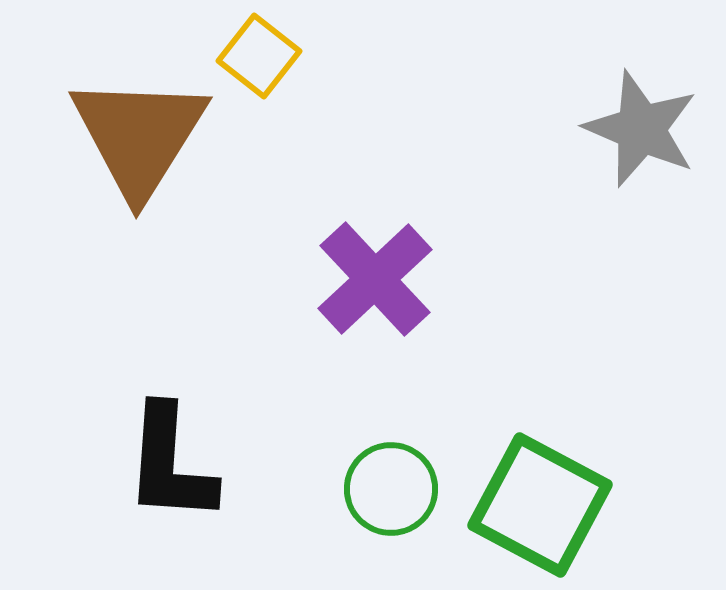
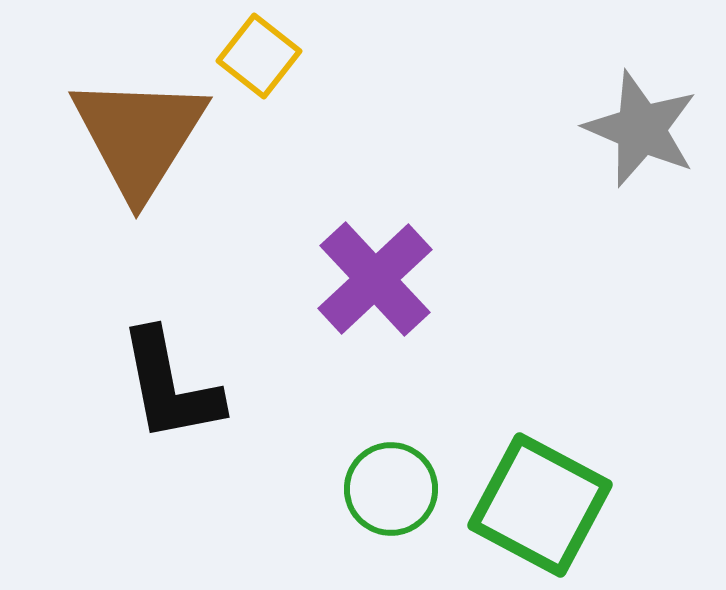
black L-shape: moved 78 px up; rotated 15 degrees counterclockwise
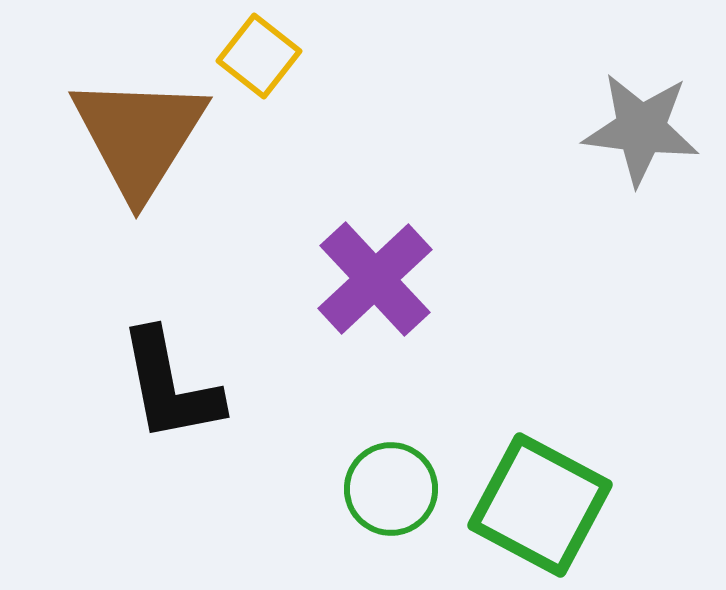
gray star: rotated 16 degrees counterclockwise
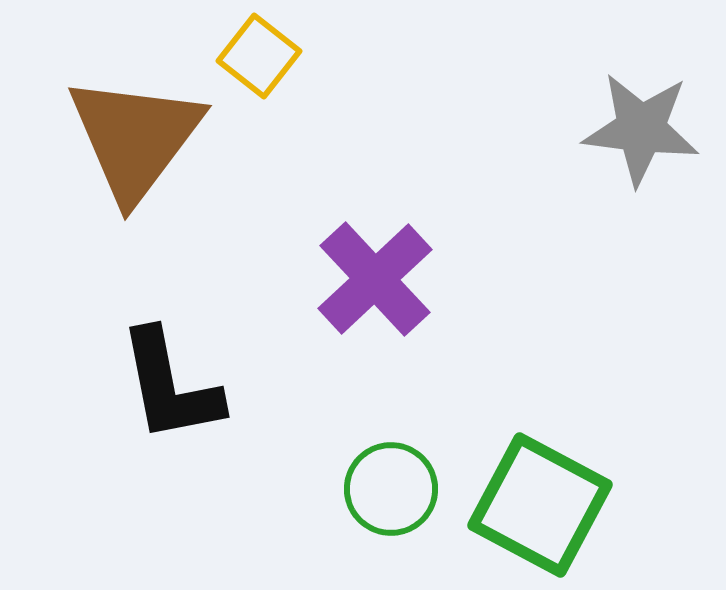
brown triangle: moved 4 px left, 2 px down; rotated 5 degrees clockwise
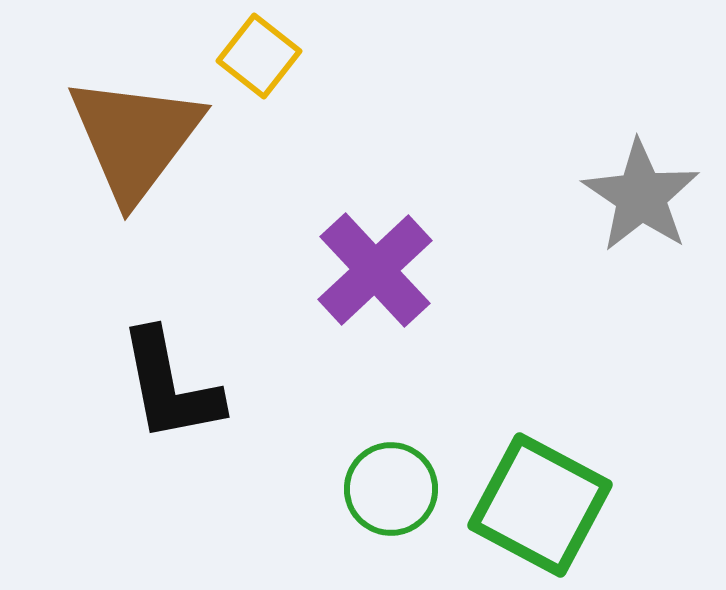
gray star: moved 67 px down; rotated 27 degrees clockwise
purple cross: moved 9 px up
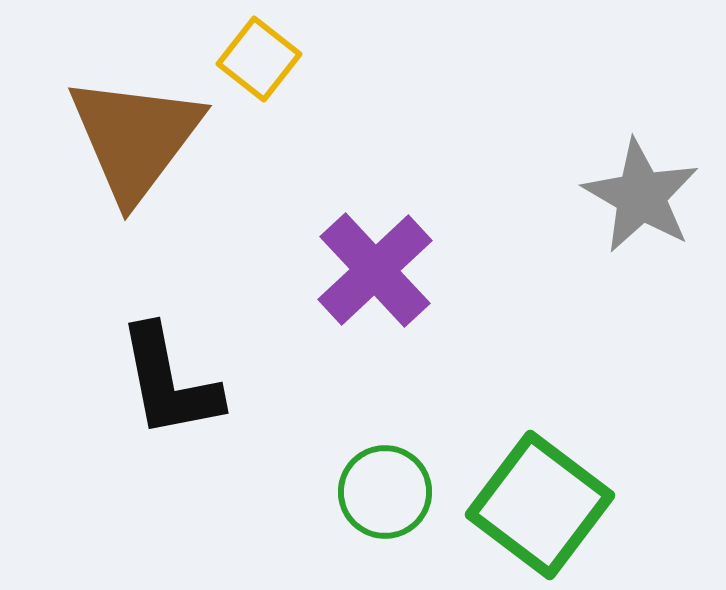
yellow square: moved 3 px down
gray star: rotated 4 degrees counterclockwise
black L-shape: moved 1 px left, 4 px up
green circle: moved 6 px left, 3 px down
green square: rotated 9 degrees clockwise
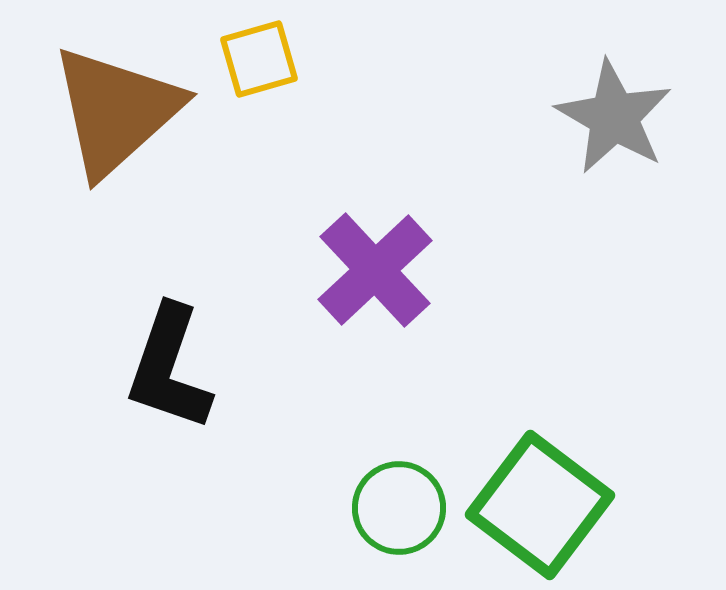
yellow square: rotated 36 degrees clockwise
brown triangle: moved 19 px left, 27 px up; rotated 11 degrees clockwise
gray star: moved 27 px left, 79 px up
black L-shape: moved 14 px up; rotated 30 degrees clockwise
green circle: moved 14 px right, 16 px down
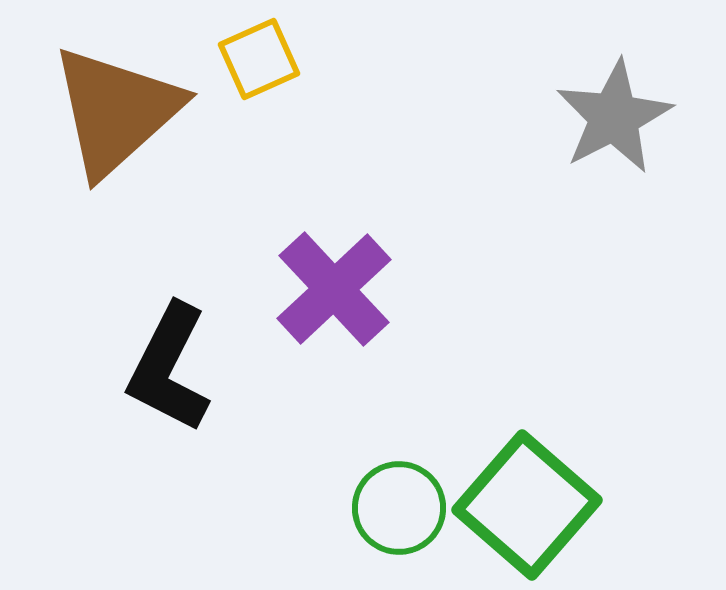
yellow square: rotated 8 degrees counterclockwise
gray star: rotated 15 degrees clockwise
purple cross: moved 41 px left, 19 px down
black L-shape: rotated 8 degrees clockwise
green square: moved 13 px left; rotated 4 degrees clockwise
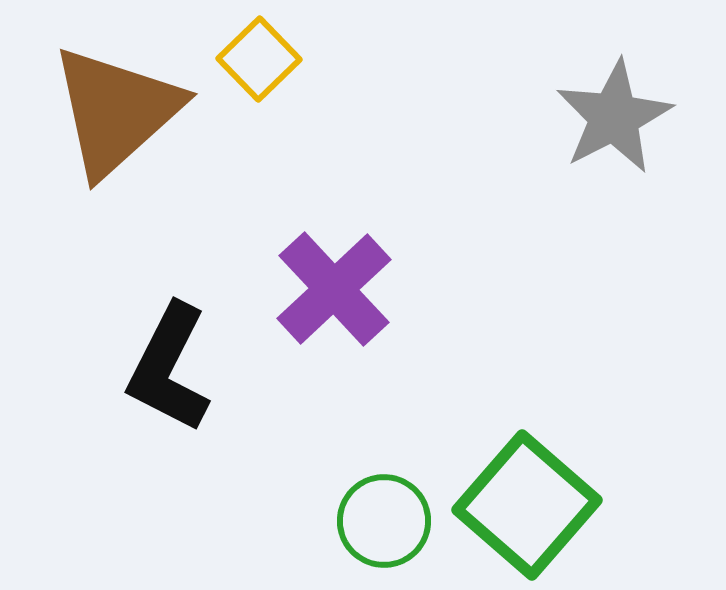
yellow square: rotated 20 degrees counterclockwise
green circle: moved 15 px left, 13 px down
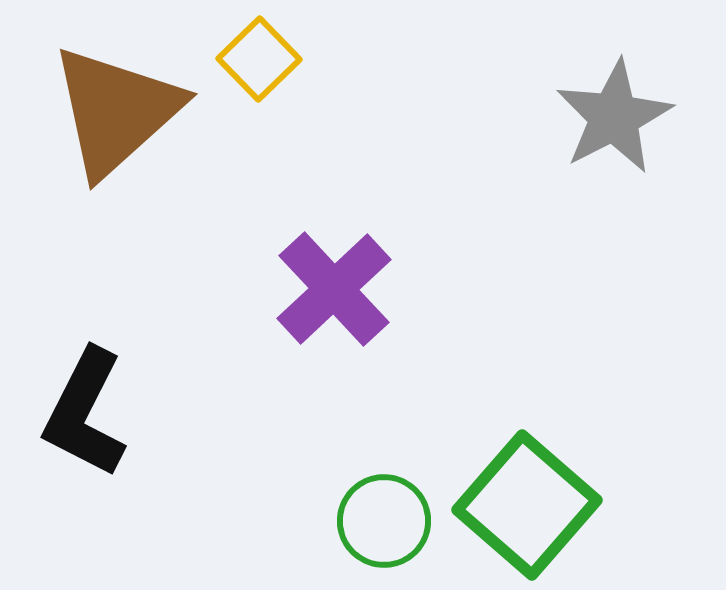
black L-shape: moved 84 px left, 45 px down
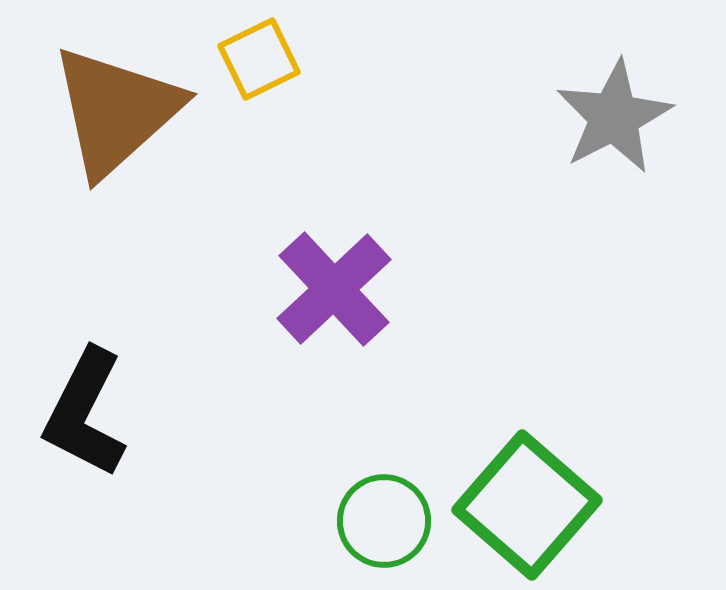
yellow square: rotated 18 degrees clockwise
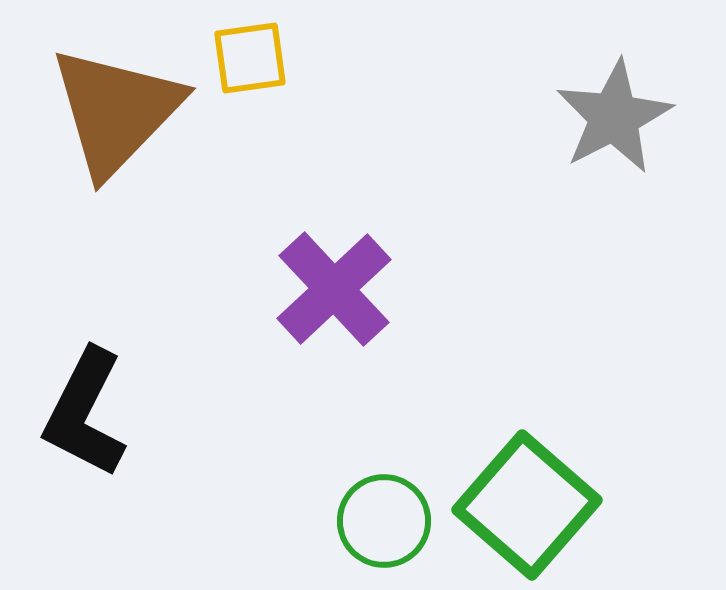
yellow square: moved 9 px left, 1 px up; rotated 18 degrees clockwise
brown triangle: rotated 4 degrees counterclockwise
